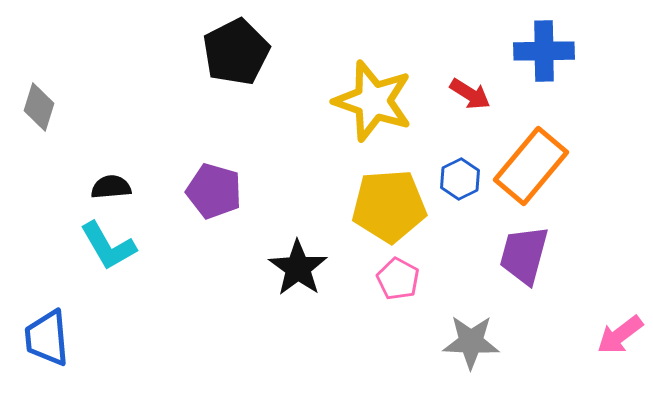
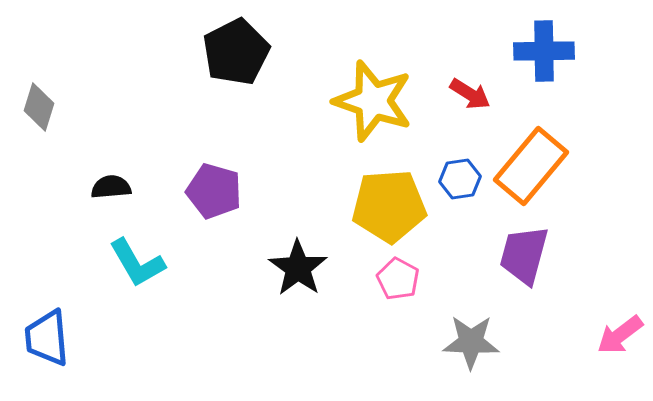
blue hexagon: rotated 18 degrees clockwise
cyan L-shape: moved 29 px right, 17 px down
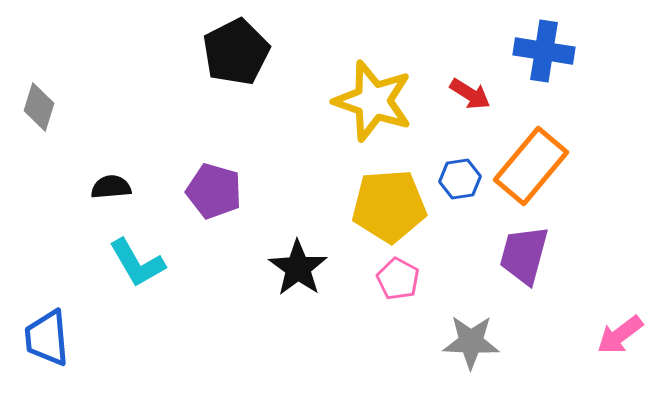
blue cross: rotated 10 degrees clockwise
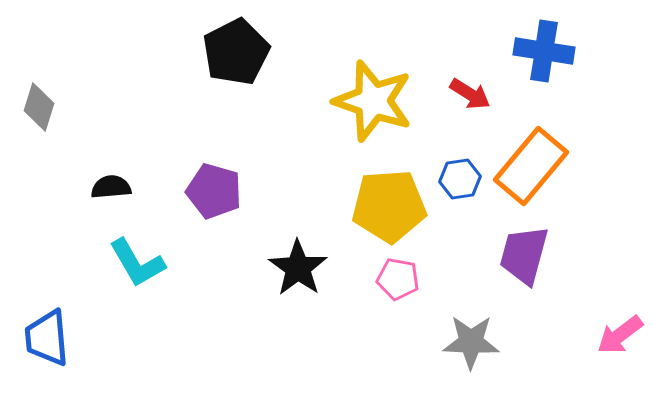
pink pentagon: rotated 18 degrees counterclockwise
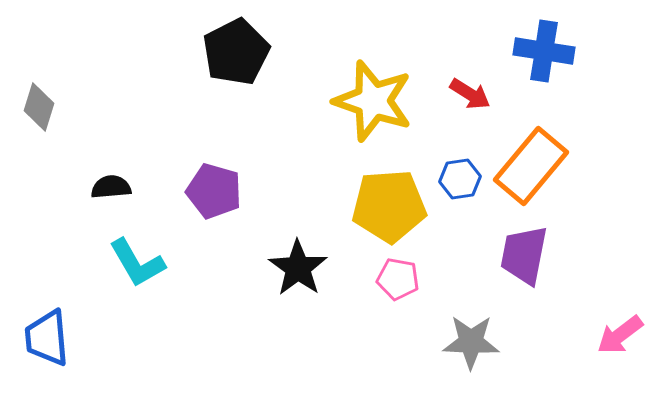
purple trapezoid: rotated 4 degrees counterclockwise
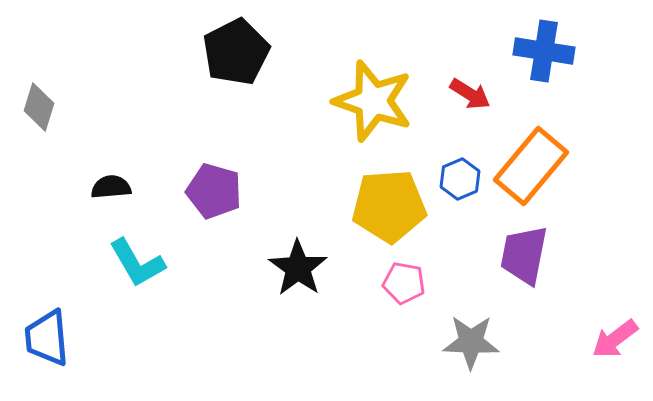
blue hexagon: rotated 15 degrees counterclockwise
pink pentagon: moved 6 px right, 4 px down
pink arrow: moved 5 px left, 4 px down
